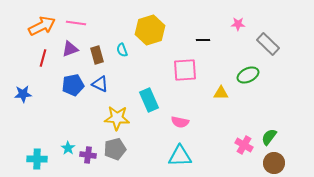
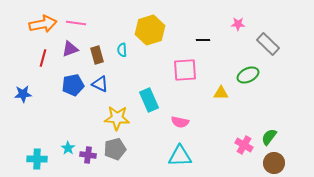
orange arrow: moved 1 px right, 2 px up; rotated 16 degrees clockwise
cyan semicircle: rotated 16 degrees clockwise
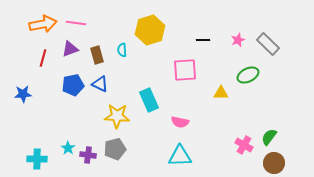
pink star: moved 16 px down; rotated 24 degrees counterclockwise
yellow star: moved 2 px up
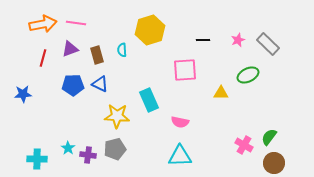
blue pentagon: rotated 10 degrees clockwise
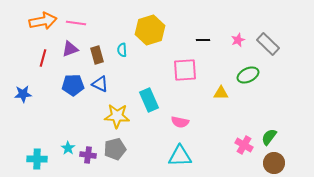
orange arrow: moved 3 px up
